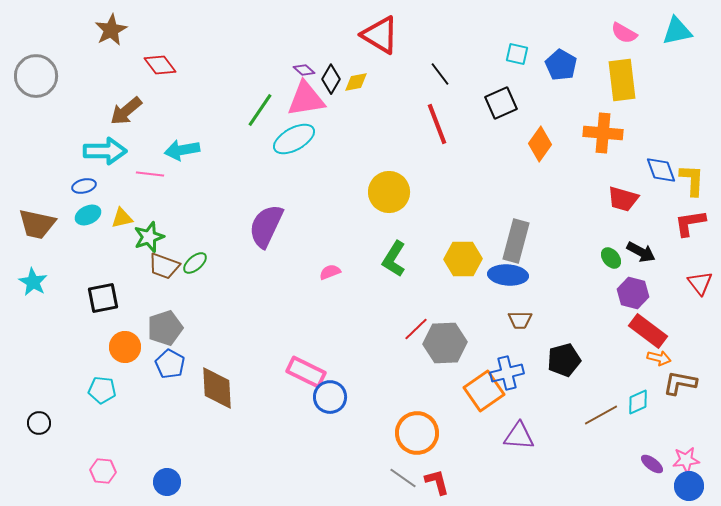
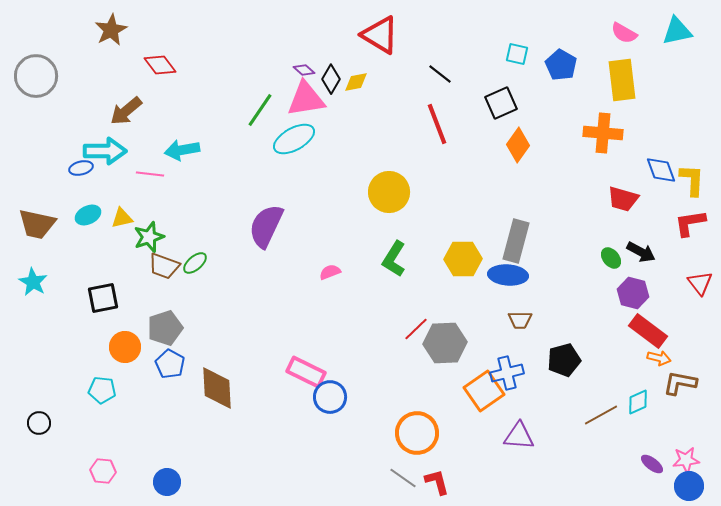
black line at (440, 74): rotated 15 degrees counterclockwise
orange diamond at (540, 144): moved 22 px left, 1 px down
blue ellipse at (84, 186): moved 3 px left, 18 px up
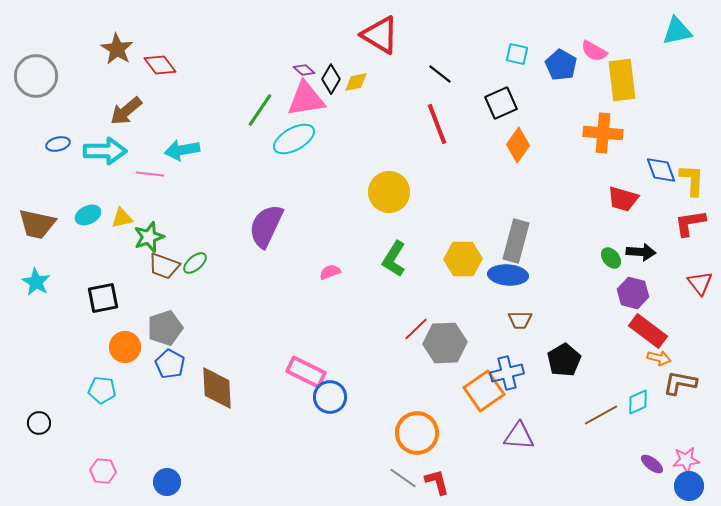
brown star at (111, 30): moved 6 px right, 19 px down; rotated 12 degrees counterclockwise
pink semicircle at (624, 33): moved 30 px left, 18 px down
blue ellipse at (81, 168): moved 23 px left, 24 px up
black arrow at (641, 252): rotated 24 degrees counterclockwise
cyan star at (33, 282): moved 3 px right
black pentagon at (564, 360): rotated 16 degrees counterclockwise
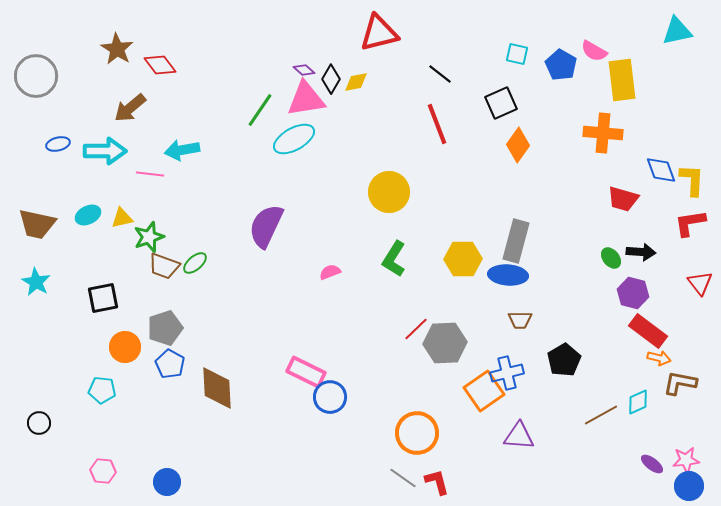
red triangle at (380, 35): moved 1 px left, 2 px up; rotated 45 degrees counterclockwise
brown arrow at (126, 111): moved 4 px right, 3 px up
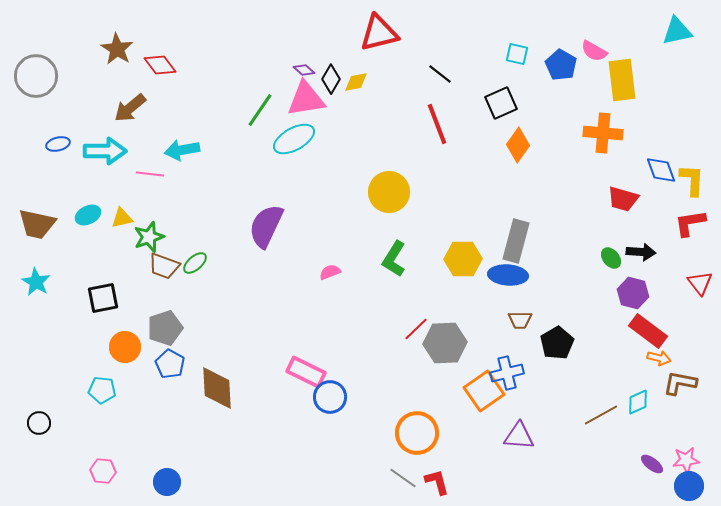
black pentagon at (564, 360): moved 7 px left, 17 px up
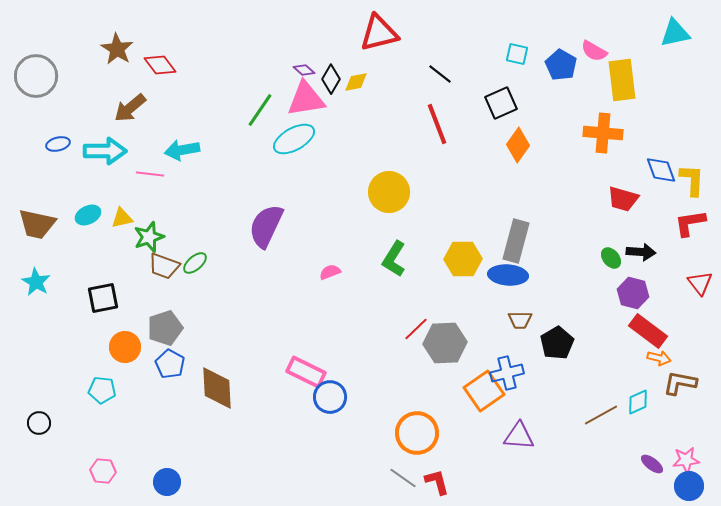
cyan triangle at (677, 31): moved 2 px left, 2 px down
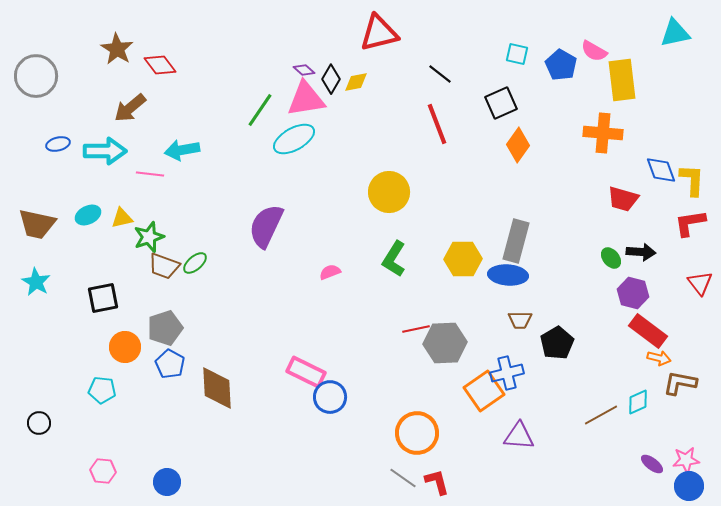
red line at (416, 329): rotated 32 degrees clockwise
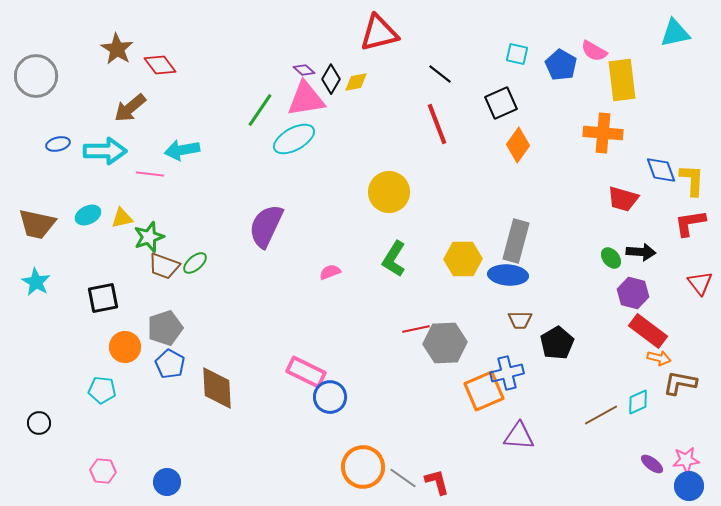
orange square at (484, 391): rotated 12 degrees clockwise
orange circle at (417, 433): moved 54 px left, 34 px down
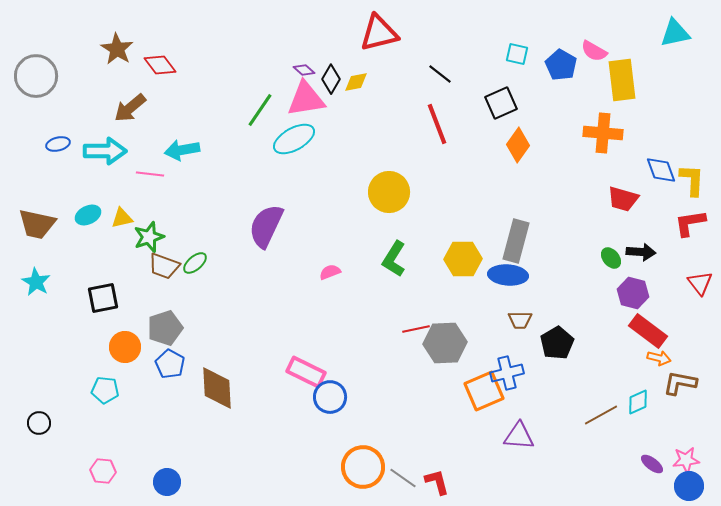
cyan pentagon at (102, 390): moved 3 px right
